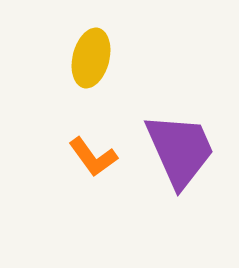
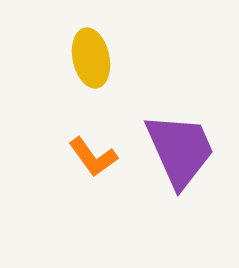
yellow ellipse: rotated 26 degrees counterclockwise
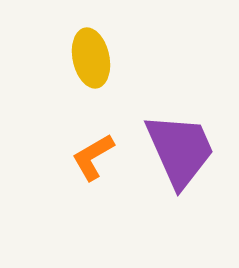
orange L-shape: rotated 96 degrees clockwise
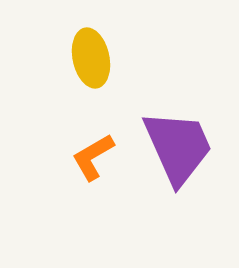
purple trapezoid: moved 2 px left, 3 px up
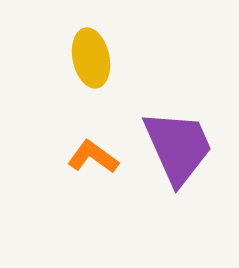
orange L-shape: rotated 66 degrees clockwise
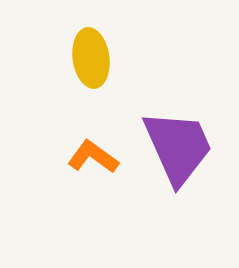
yellow ellipse: rotated 4 degrees clockwise
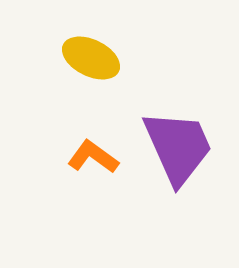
yellow ellipse: rotated 56 degrees counterclockwise
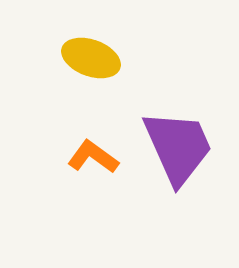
yellow ellipse: rotated 6 degrees counterclockwise
